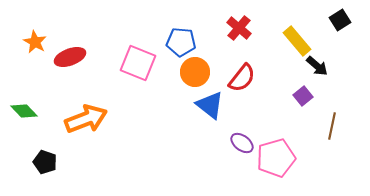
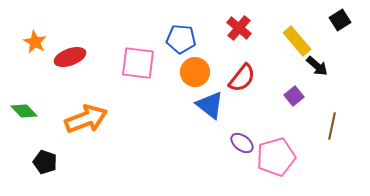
blue pentagon: moved 3 px up
pink square: rotated 15 degrees counterclockwise
purple square: moved 9 px left
pink pentagon: moved 1 px up
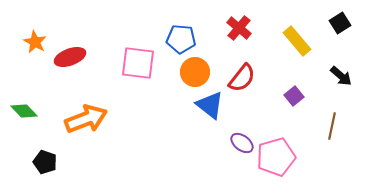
black square: moved 3 px down
black arrow: moved 24 px right, 10 px down
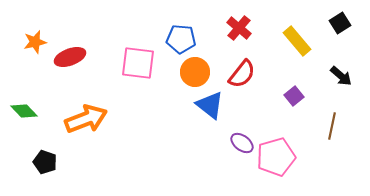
orange star: rotated 30 degrees clockwise
red semicircle: moved 4 px up
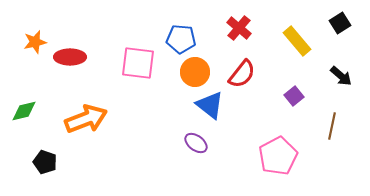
red ellipse: rotated 20 degrees clockwise
green diamond: rotated 60 degrees counterclockwise
purple ellipse: moved 46 px left
pink pentagon: moved 2 px right, 1 px up; rotated 12 degrees counterclockwise
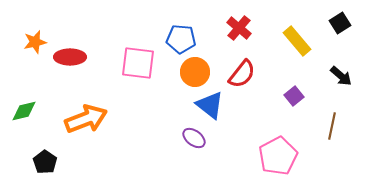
purple ellipse: moved 2 px left, 5 px up
black pentagon: rotated 15 degrees clockwise
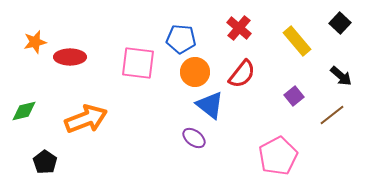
black square: rotated 15 degrees counterclockwise
brown line: moved 11 px up; rotated 40 degrees clockwise
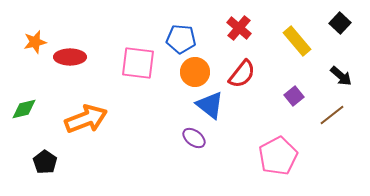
green diamond: moved 2 px up
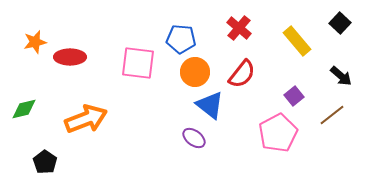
pink pentagon: moved 23 px up
